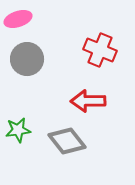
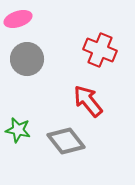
red arrow: rotated 52 degrees clockwise
green star: rotated 20 degrees clockwise
gray diamond: moved 1 px left
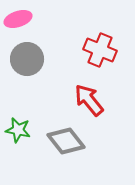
red arrow: moved 1 px right, 1 px up
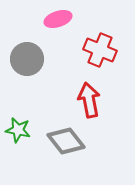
pink ellipse: moved 40 px right
red arrow: rotated 28 degrees clockwise
